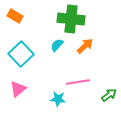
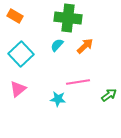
green cross: moved 3 px left, 1 px up
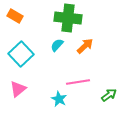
cyan star: moved 1 px right; rotated 21 degrees clockwise
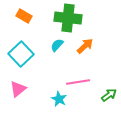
orange rectangle: moved 9 px right
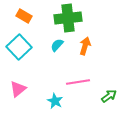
green cross: rotated 12 degrees counterclockwise
orange arrow: rotated 30 degrees counterclockwise
cyan square: moved 2 px left, 7 px up
green arrow: moved 1 px down
cyan star: moved 4 px left, 2 px down
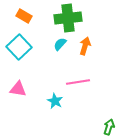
cyan semicircle: moved 3 px right, 1 px up
pink triangle: rotated 48 degrees clockwise
green arrow: moved 31 px down; rotated 35 degrees counterclockwise
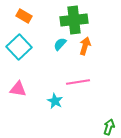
green cross: moved 6 px right, 2 px down
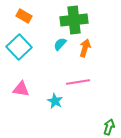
orange arrow: moved 2 px down
pink triangle: moved 3 px right
